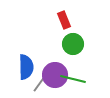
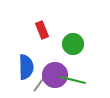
red rectangle: moved 22 px left, 10 px down
green line: moved 1 px down
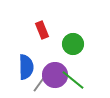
green line: rotated 25 degrees clockwise
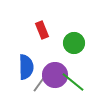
green circle: moved 1 px right, 1 px up
green line: moved 2 px down
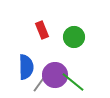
green circle: moved 6 px up
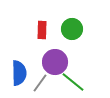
red rectangle: rotated 24 degrees clockwise
green circle: moved 2 px left, 8 px up
blue semicircle: moved 7 px left, 6 px down
purple circle: moved 13 px up
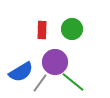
blue semicircle: moved 2 px right, 1 px up; rotated 60 degrees clockwise
